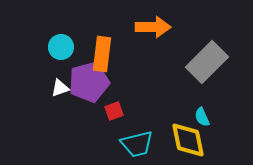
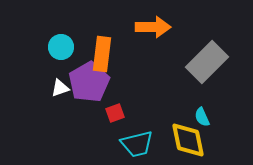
purple pentagon: rotated 15 degrees counterclockwise
red square: moved 1 px right, 2 px down
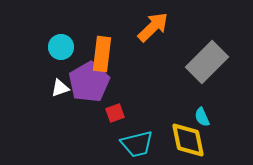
orange arrow: rotated 44 degrees counterclockwise
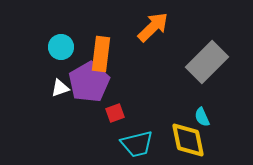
orange rectangle: moved 1 px left
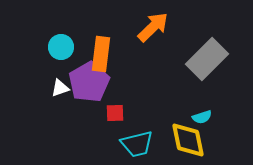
gray rectangle: moved 3 px up
red square: rotated 18 degrees clockwise
cyan semicircle: rotated 84 degrees counterclockwise
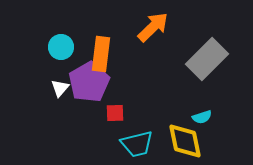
white triangle: rotated 30 degrees counterclockwise
yellow diamond: moved 3 px left, 1 px down
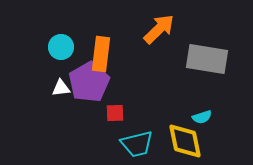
orange arrow: moved 6 px right, 2 px down
gray rectangle: rotated 54 degrees clockwise
white triangle: moved 1 px right; rotated 42 degrees clockwise
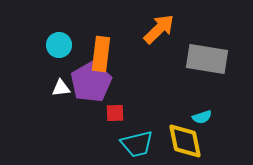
cyan circle: moved 2 px left, 2 px up
purple pentagon: moved 2 px right
